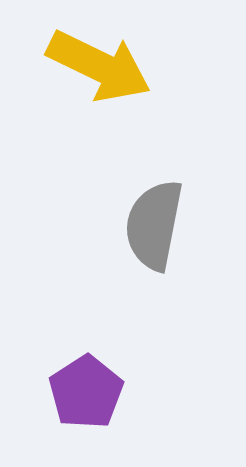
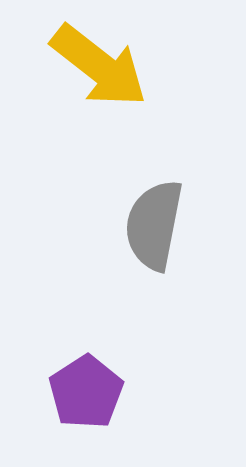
yellow arrow: rotated 12 degrees clockwise
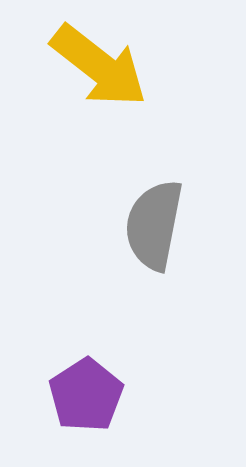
purple pentagon: moved 3 px down
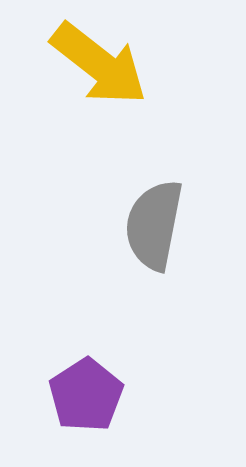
yellow arrow: moved 2 px up
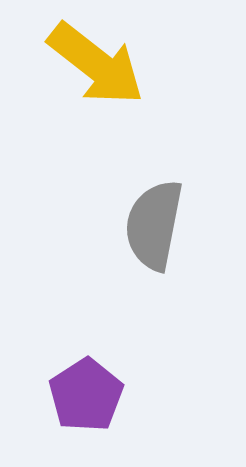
yellow arrow: moved 3 px left
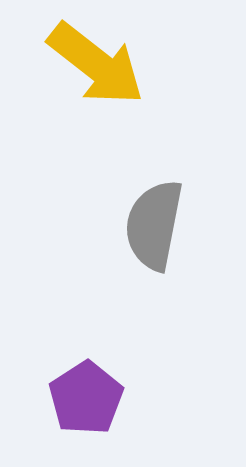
purple pentagon: moved 3 px down
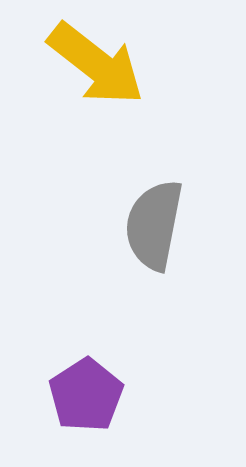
purple pentagon: moved 3 px up
